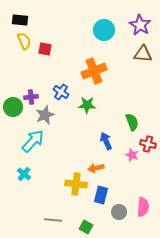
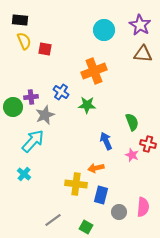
gray line: rotated 42 degrees counterclockwise
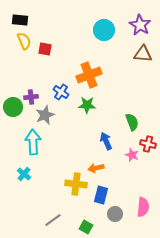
orange cross: moved 5 px left, 4 px down
cyan arrow: moved 1 px down; rotated 45 degrees counterclockwise
gray circle: moved 4 px left, 2 px down
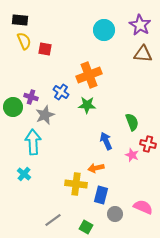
purple cross: rotated 24 degrees clockwise
pink semicircle: rotated 72 degrees counterclockwise
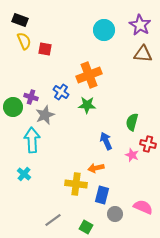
black rectangle: rotated 14 degrees clockwise
green semicircle: rotated 144 degrees counterclockwise
cyan arrow: moved 1 px left, 2 px up
blue rectangle: moved 1 px right
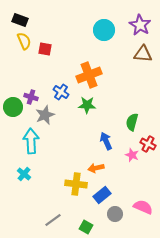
cyan arrow: moved 1 px left, 1 px down
red cross: rotated 14 degrees clockwise
blue rectangle: rotated 36 degrees clockwise
